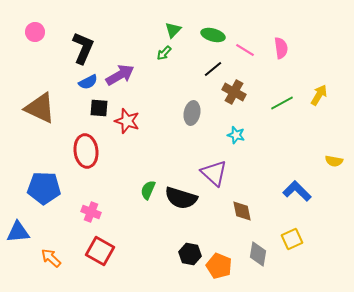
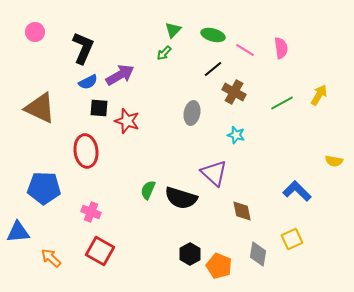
black hexagon: rotated 20 degrees clockwise
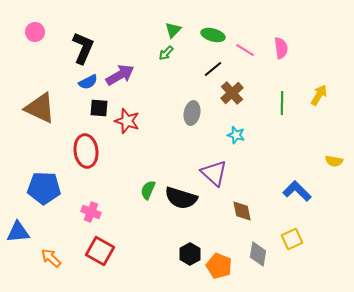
green arrow: moved 2 px right
brown cross: moved 2 px left, 1 px down; rotated 20 degrees clockwise
green line: rotated 60 degrees counterclockwise
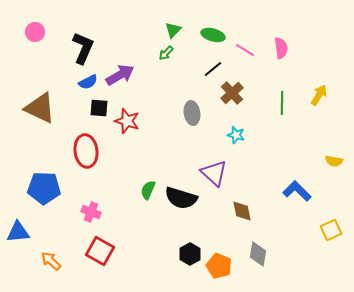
gray ellipse: rotated 20 degrees counterclockwise
yellow square: moved 39 px right, 9 px up
orange arrow: moved 3 px down
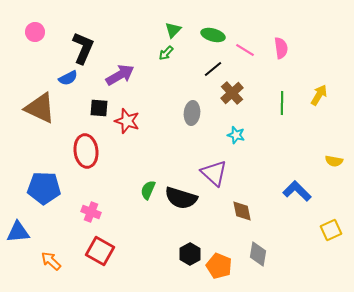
blue semicircle: moved 20 px left, 4 px up
gray ellipse: rotated 15 degrees clockwise
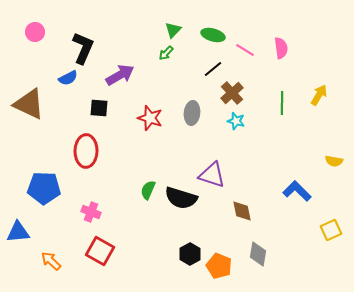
brown triangle: moved 11 px left, 4 px up
red star: moved 23 px right, 3 px up
cyan star: moved 14 px up
red ellipse: rotated 8 degrees clockwise
purple triangle: moved 2 px left, 2 px down; rotated 24 degrees counterclockwise
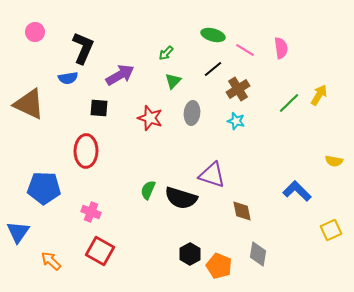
green triangle: moved 51 px down
blue semicircle: rotated 18 degrees clockwise
brown cross: moved 6 px right, 4 px up; rotated 10 degrees clockwise
green line: moved 7 px right; rotated 45 degrees clockwise
blue triangle: rotated 50 degrees counterclockwise
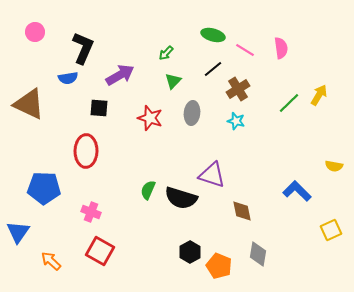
yellow semicircle: moved 5 px down
black hexagon: moved 2 px up
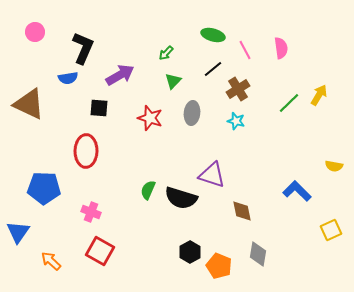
pink line: rotated 30 degrees clockwise
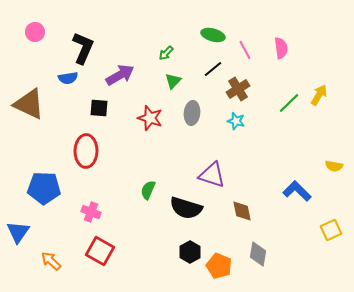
black semicircle: moved 5 px right, 10 px down
